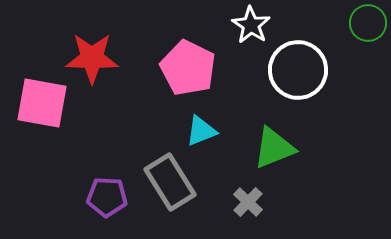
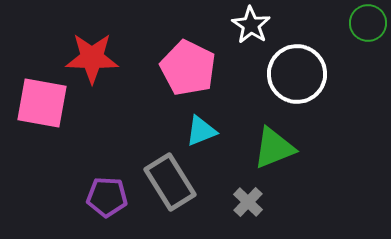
white circle: moved 1 px left, 4 px down
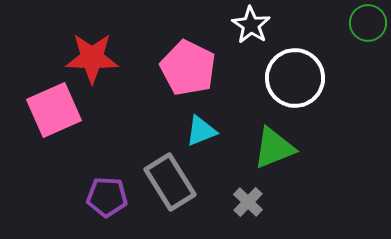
white circle: moved 2 px left, 4 px down
pink square: moved 12 px right, 7 px down; rotated 34 degrees counterclockwise
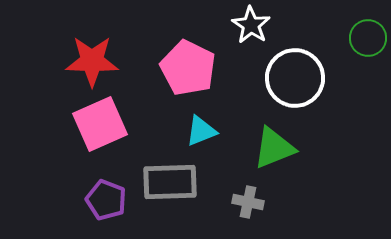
green circle: moved 15 px down
red star: moved 3 px down
pink square: moved 46 px right, 14 px down
gray rectangle: rotated 60 degrees counterclockwise
purple pentagon: moved 1 px left, 3 px down; rotated 18 degrees clockwise
gray cross: rotated 32 degrees counterclockwise
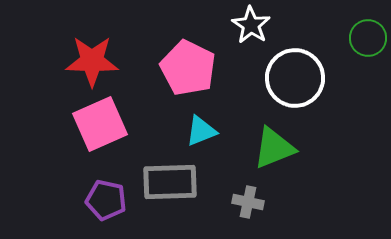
purple pentagon: rotated 9 degrees counterclockwise
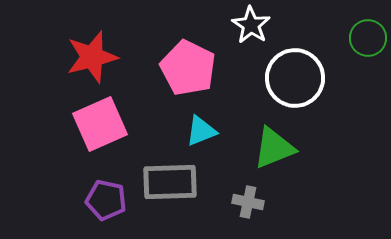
red star: moved 4 px up; rotated 16 degrees counterclockwise
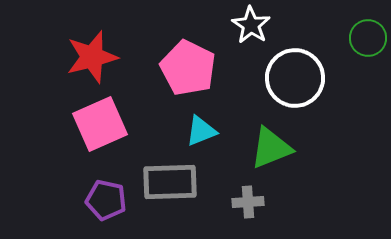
green triangle: moved 3 px left
gray cross: rotated 16 degrees counterclockwise
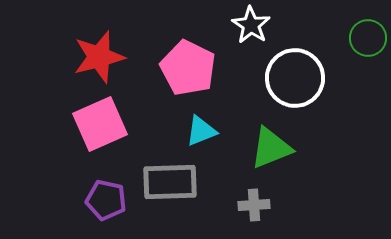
red star: moved 7 px right
gray cross: moved 6 px right, 3 px down
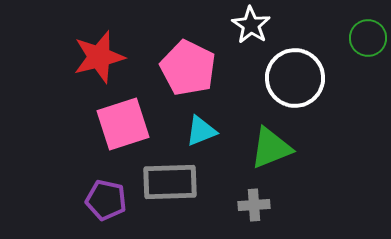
pink square: moved 23 px right; rotated 6 degrees clockwise
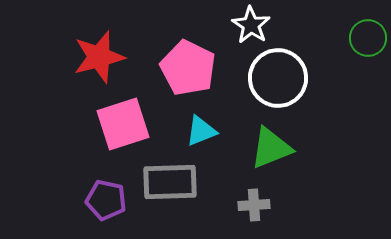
white circle: moved 17 px left
